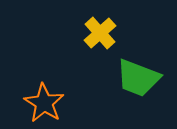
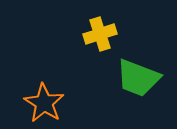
yellow cross: moved 1 px down; rotated 24 degrees clockwise
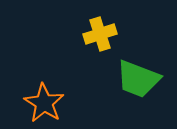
green trapezoid: moved 1 px down
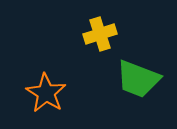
orange star: moved 2 px right, 10 px up
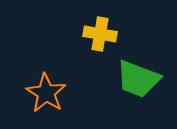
yellow cross: rotated 28 degrees clockwise
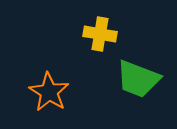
orange star: moved 3 px right, 1 px up
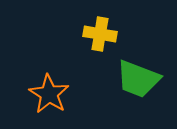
orange star: moved 2 px down
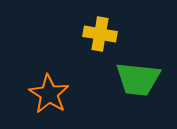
green trapezoid: rotated 15 degrees counterclockwise
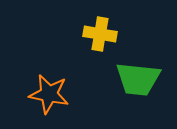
orange star: rotated 21 degrees counterclockwise
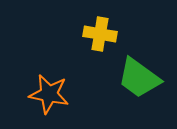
green trapezoid: moved 1 px right, 1 px up; rotated 30 degrees clockwise
